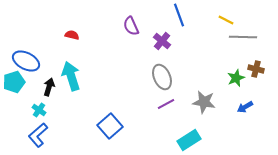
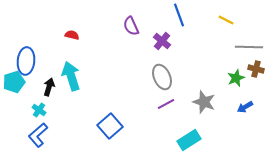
gray line: moved 6 px right, 10 px down
blue ellipse: rotated 68 degrees clockwise
gray star: rotated 10 degrees clockwise
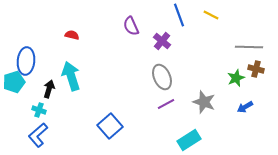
yellow line: moved 15 px left, 5 px up
black arrow: moved 2 px down
cyan cross: rotated 16 degrees counterclockwise
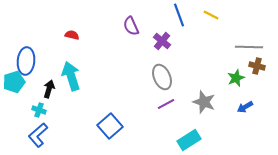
brown cross: moved 1 px right, 3 px up
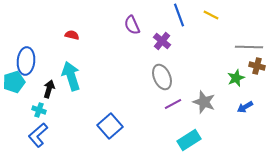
purple semicircle: moved 1 px right, 1 px up
purple line: moved 7 px right
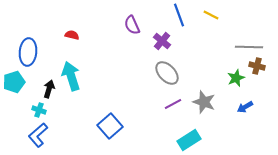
blue ellipse: moved 2 px right, 9 px up
gray ellipse: moved 5 px right, 4 px up; rotated 20 degrees counterclockwise
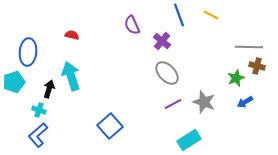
blue arrow: moved 5 px up
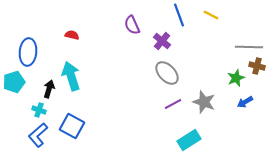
blue square: moved 38 px left; rotated 20 degrees counterclockwise
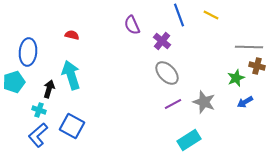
cyan arrow: moved 1 px up
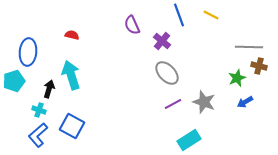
brown cross: moved 2 px right
green star: moved 1 px right
cyan pentagon: moved 1 px up
